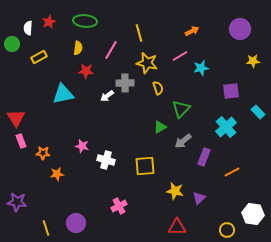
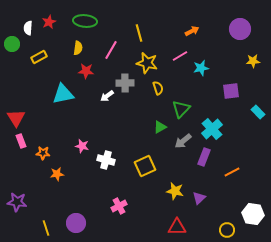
cyan cross at (226, 127): moved 14 px left, 2 px down
yellow square at (145, 166): rotated 20 degrees counterclockwise
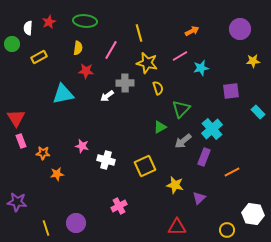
yellow star at (175, 191): moved 6 px up
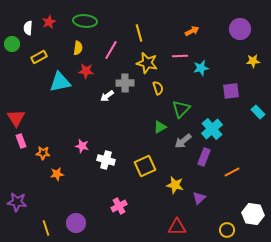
pink line at (180, 56): rotated 28 degrees clockwise
cyan triangle at (63, 94): moved 3 px left, 12 px up
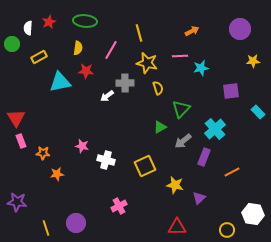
cyan cross at (212, 129): moved 3 px right
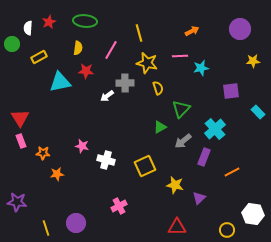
red triangle at (16, 118): moved 4 px right
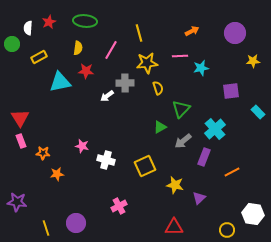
purple circle at (240, 29): moved 5 px left, 4 px down
yellow star at (147, 63): rotated 20 degrees counterclockwise
red triangle at (177, 227): moved 3 px left
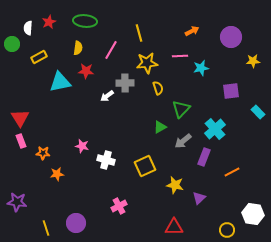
purple circle at (235, 33): moved 4 px left, 4 px down
